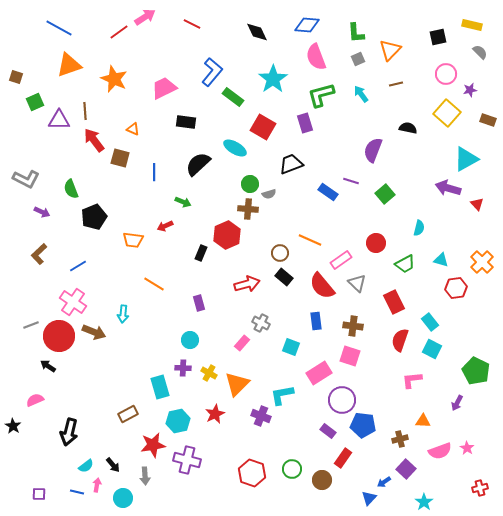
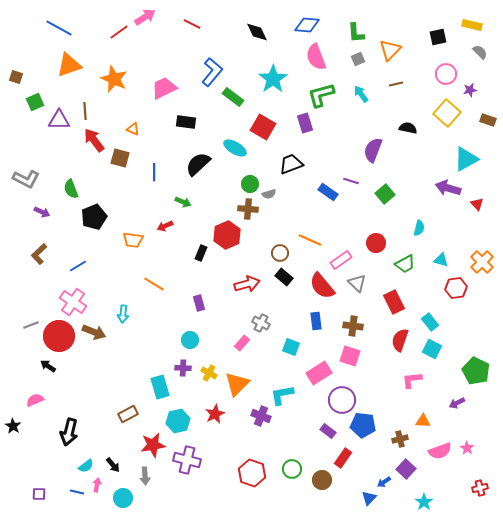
purple arrow at (457, 403): rotated 35 degrees clockwise
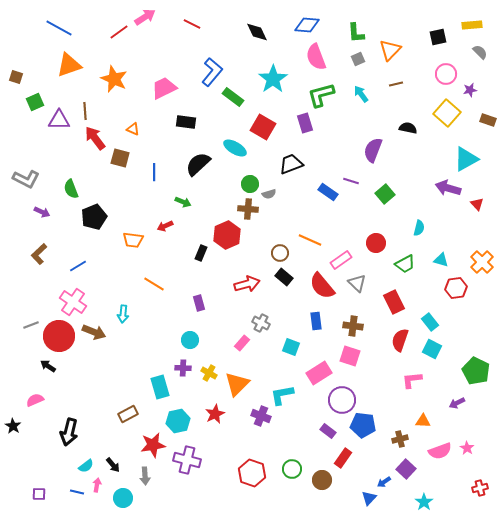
yellow rectangle at (472, 25): rotated 18 degrees counterclockwise
red arrow at (94, 140): moved 1 px right, 2 px up
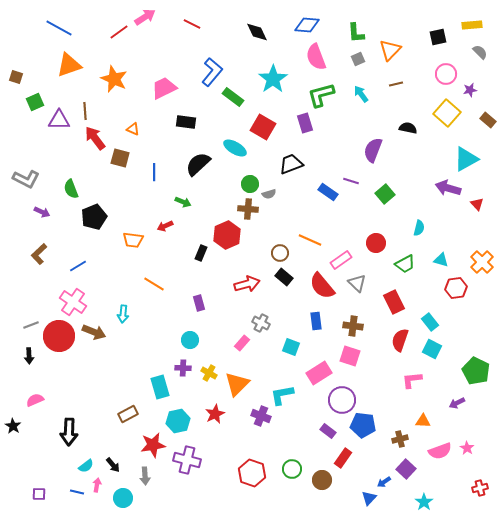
brown rectangle at (488, 120): rotated 21 degrees clockwise
black arrow at (48, 366): moved 19 px left, 10 px up; rotated 126 degrees counterclockwise
black arrow at (69, 432): rotated 12 degrees counterclockwise
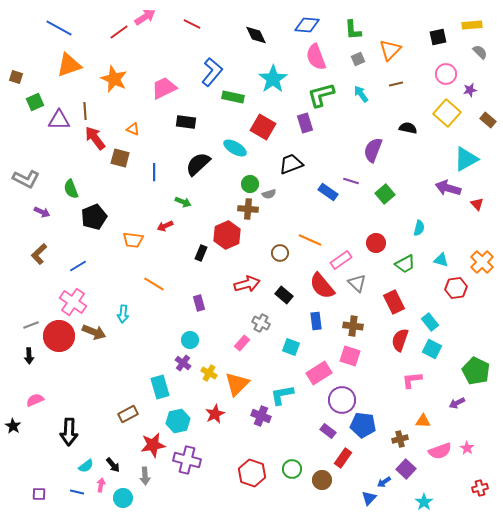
black diamond at (257, 32): moved 1 px left, 3 px down
green L-shape at (356, 33): moved 3 px left, 3 px up
green rectangle at (233, 97): rotated 25 degrees counterclockwise
black rectangle at (284, 277): moved 18 px down
purple cross at (183, 368): moved 5 px up; rotated 35 degrees clockwise
pink arrow at (97, 485): moved 4 px right
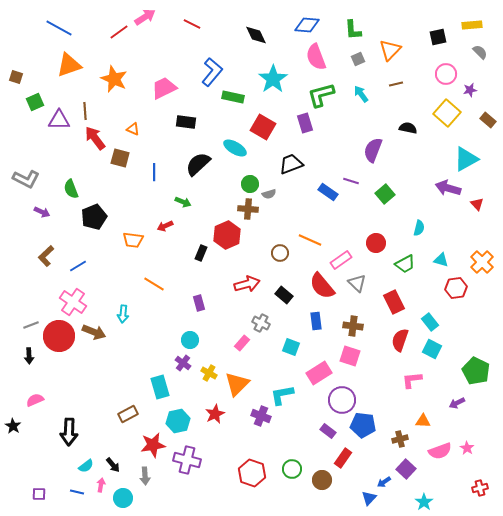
brown L-shape at (39, 254): moved 7 px right, 2 px down
